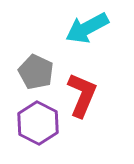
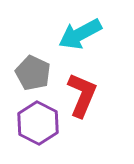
cyan arrow: moved 7 px left, 6 px down
gray pentagon: moved 3 px left, 1 px down
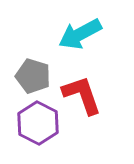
gray pentagon: moved 3 px down; rotated 8 degrees counterclockwise
red L-shape: rotated 42 degrees counterclockwise
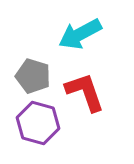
red L-shape: moved 3 px right, 3 px up
purple hexagon: rotated 12 degrees counterclockwise
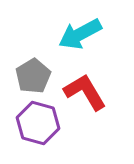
gray pentagon: rotated 24 degrees clockwise
red L-shape: rotated 12 degrees counterclockwise
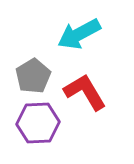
cyan arrow: moved 1 px left
purple hexagon: rotated 18 degrees counterclockwise
